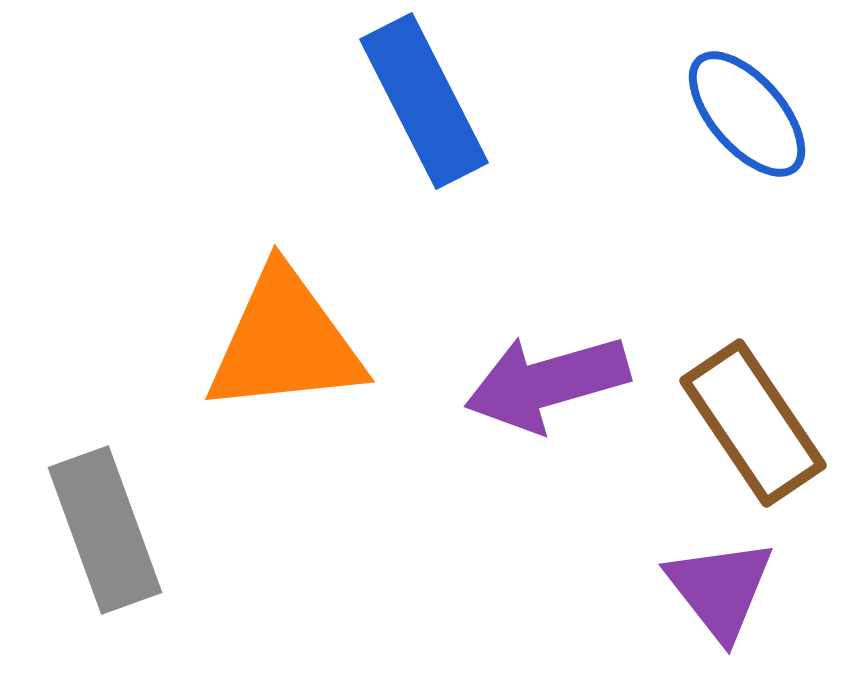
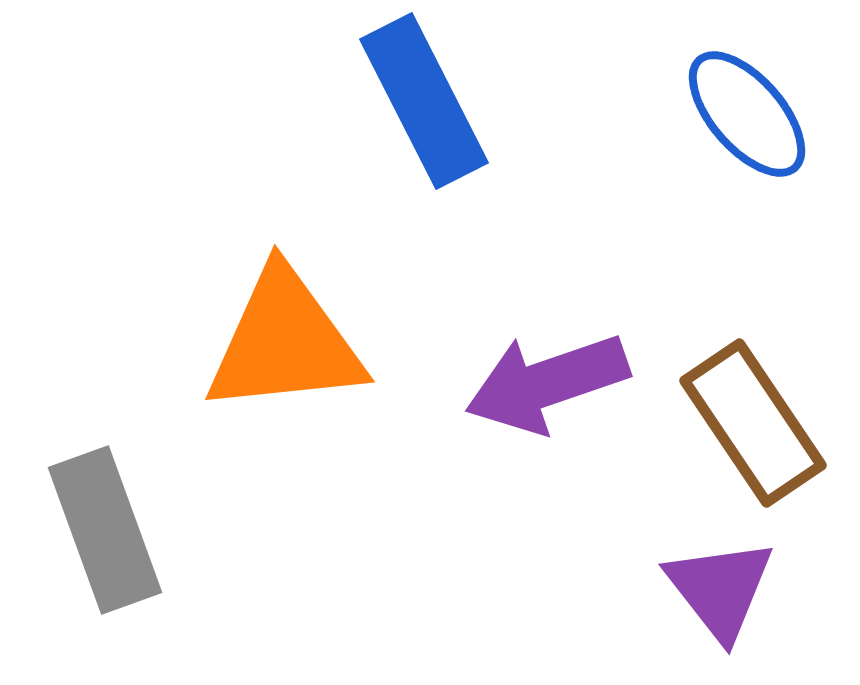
purple arrow: rotated 3 degrees counterclockwise
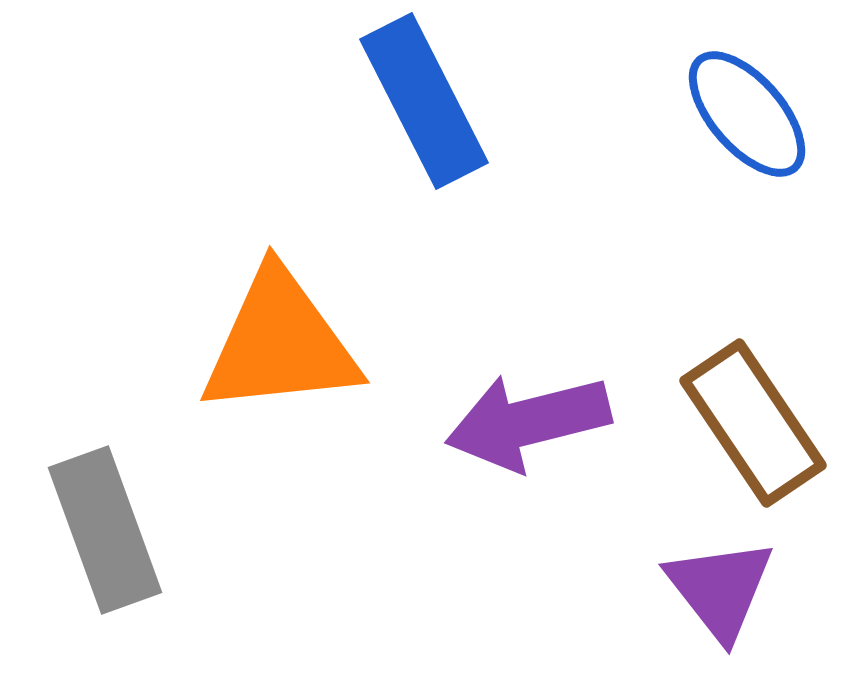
orange triangle: moved 5 px left, 1 px down
purple arrow: moved 19 px left, 39 px down; rotated 5 degrees clockwise
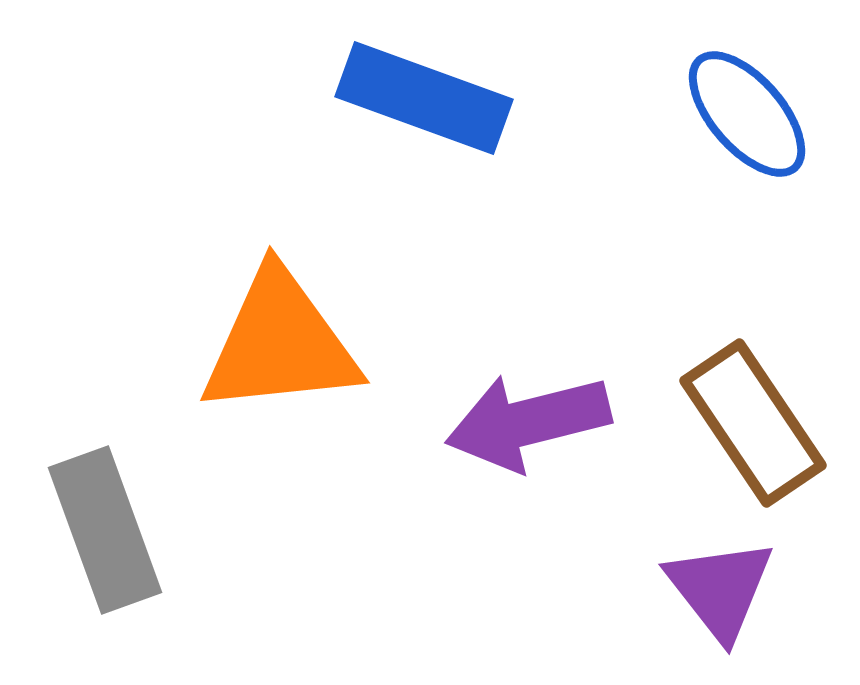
blue rectangle: moved 3 px up; rotated 43 degrees counterclockwise
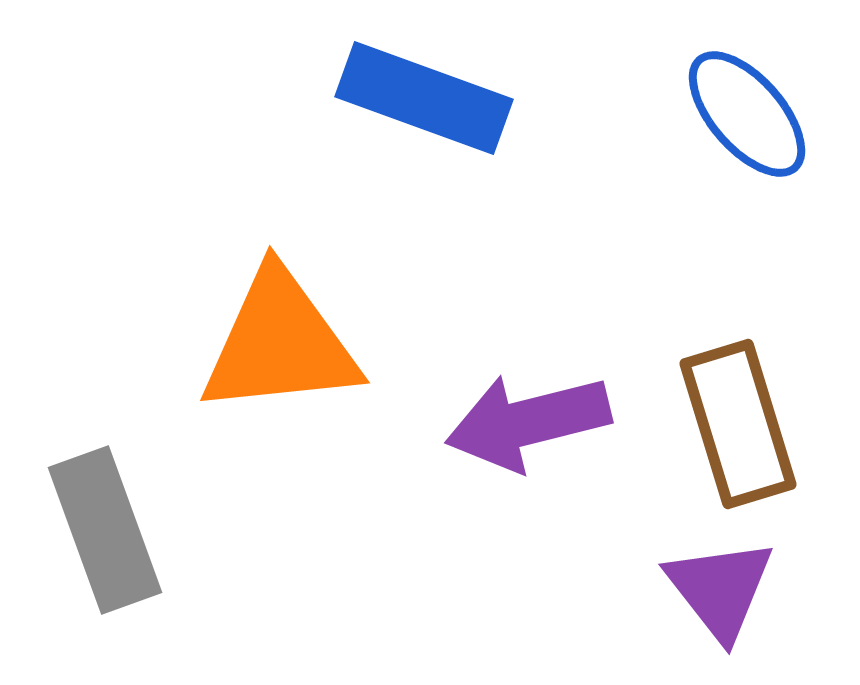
brown rectangle: moved 15 px left, 1 px down; rotated 17 degrees clockwise
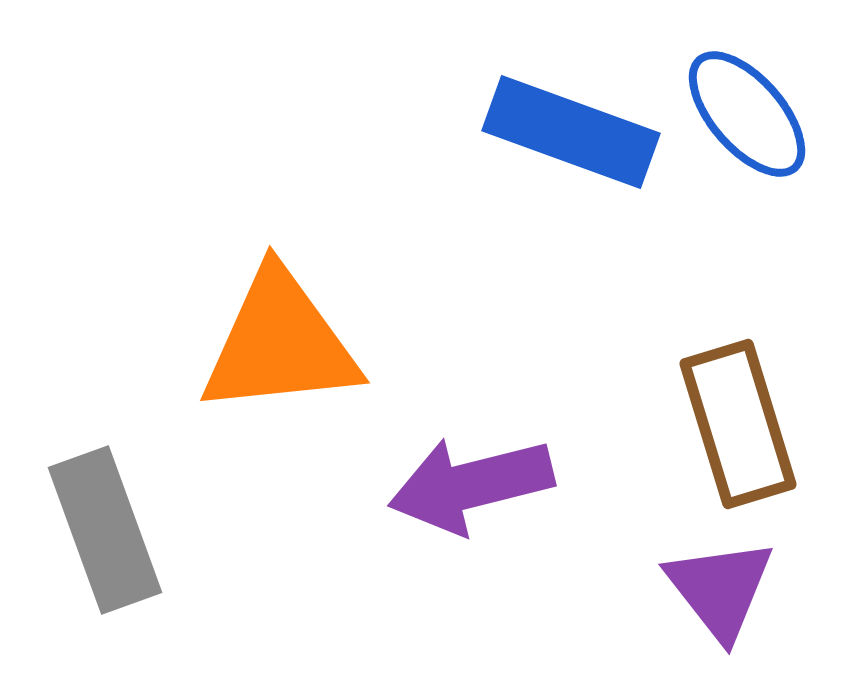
blue rectangle: moved 147 px right, 34 px down
purple arrow: moved 57 px left, 63 px down
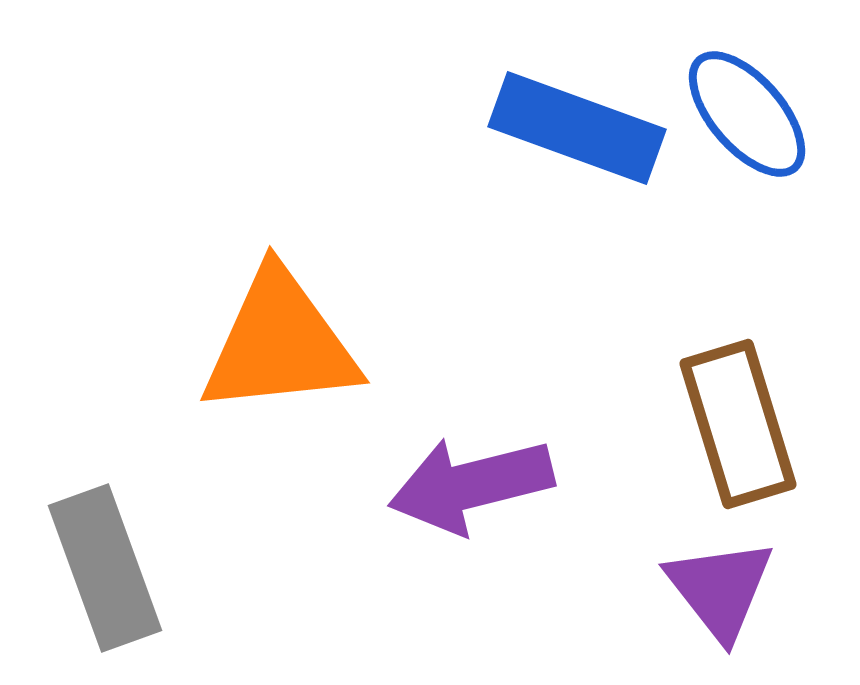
blue rectangle: moved 6 px right, 4 px up
gray rectangle: moved 38 px down
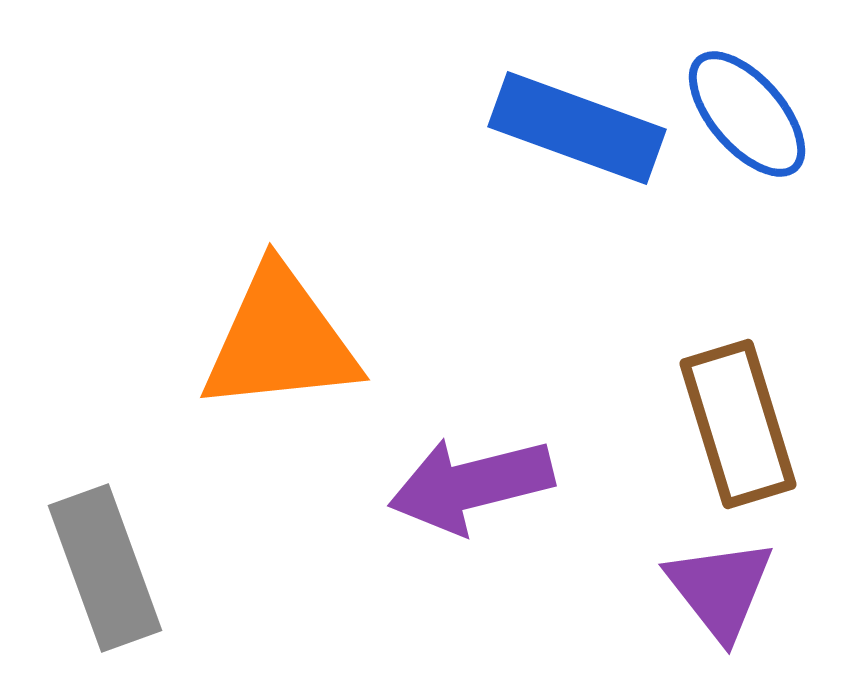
orange triangle: moved 3 px up
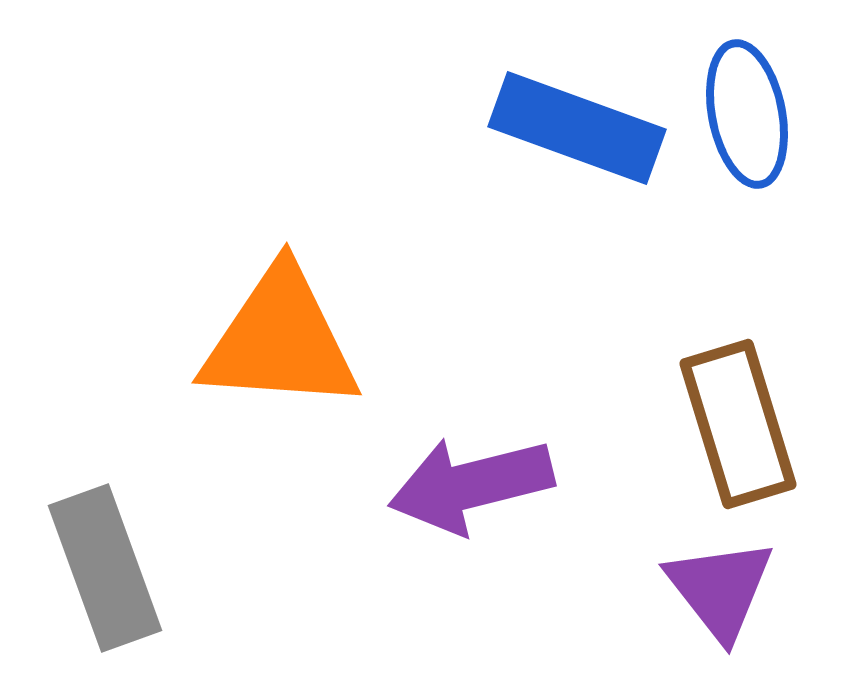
blue ellipse: rotated 30 degrees clockwise
orange triangle: rotated 10 degrees clockwise
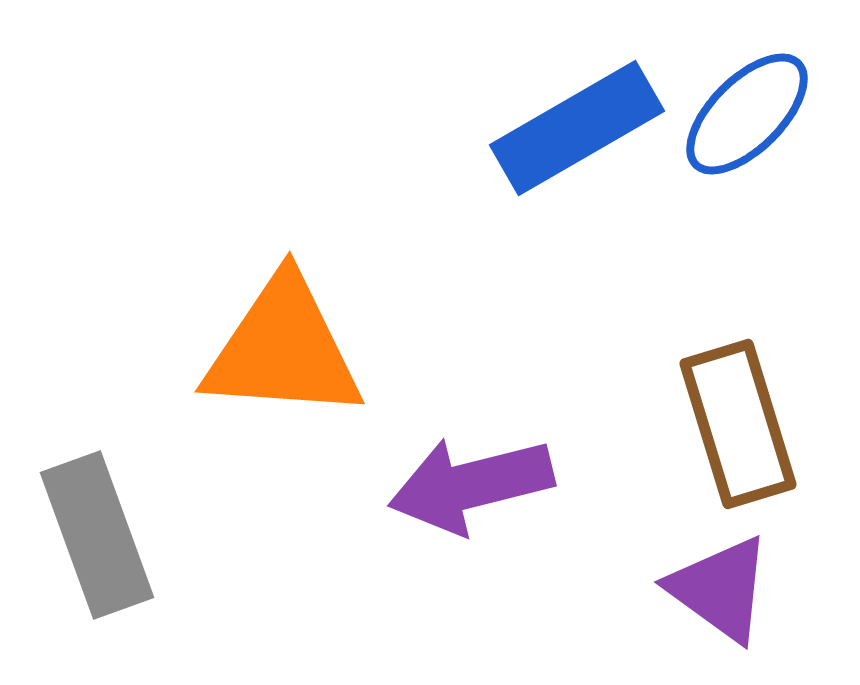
blue ellipse: rotated 56 degrees clockwise
blue rectangle: rotated 50 degrees counterclockwise
orange triangle: moved 3 px right, 9 px down
gray rectangle: moved 8 px left, 33 px up
purple triangle: rotated 16 degrees counterclockwise
